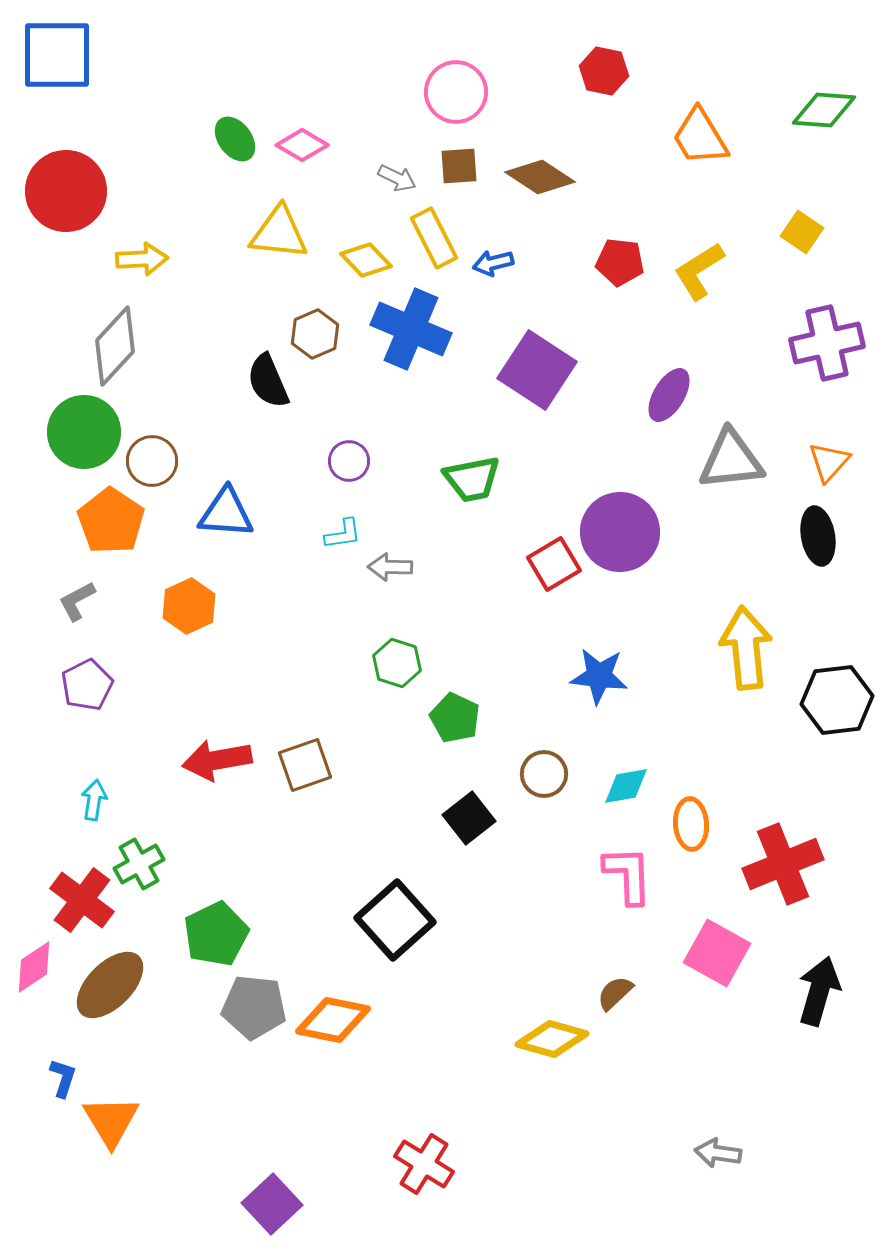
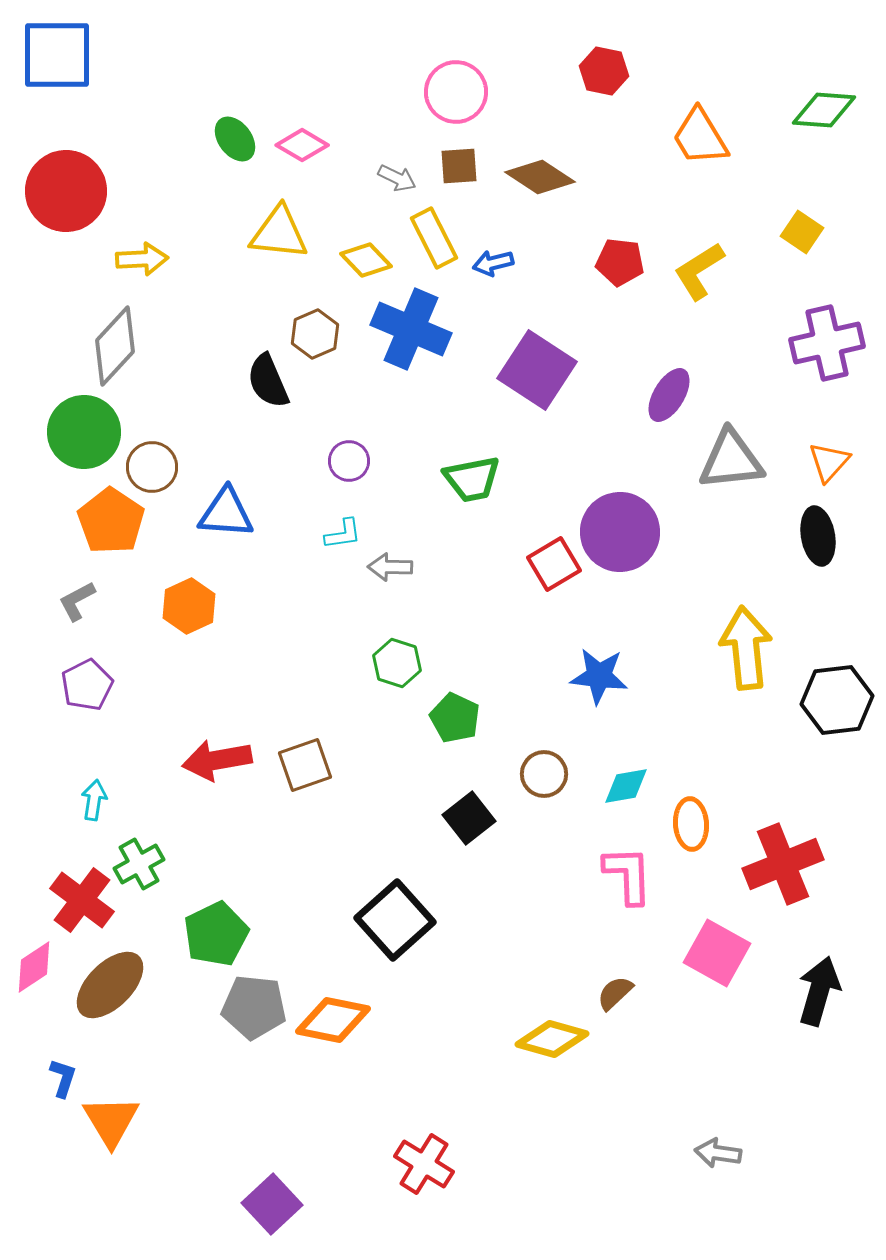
brown circle at (152, 461): moved 6 px down
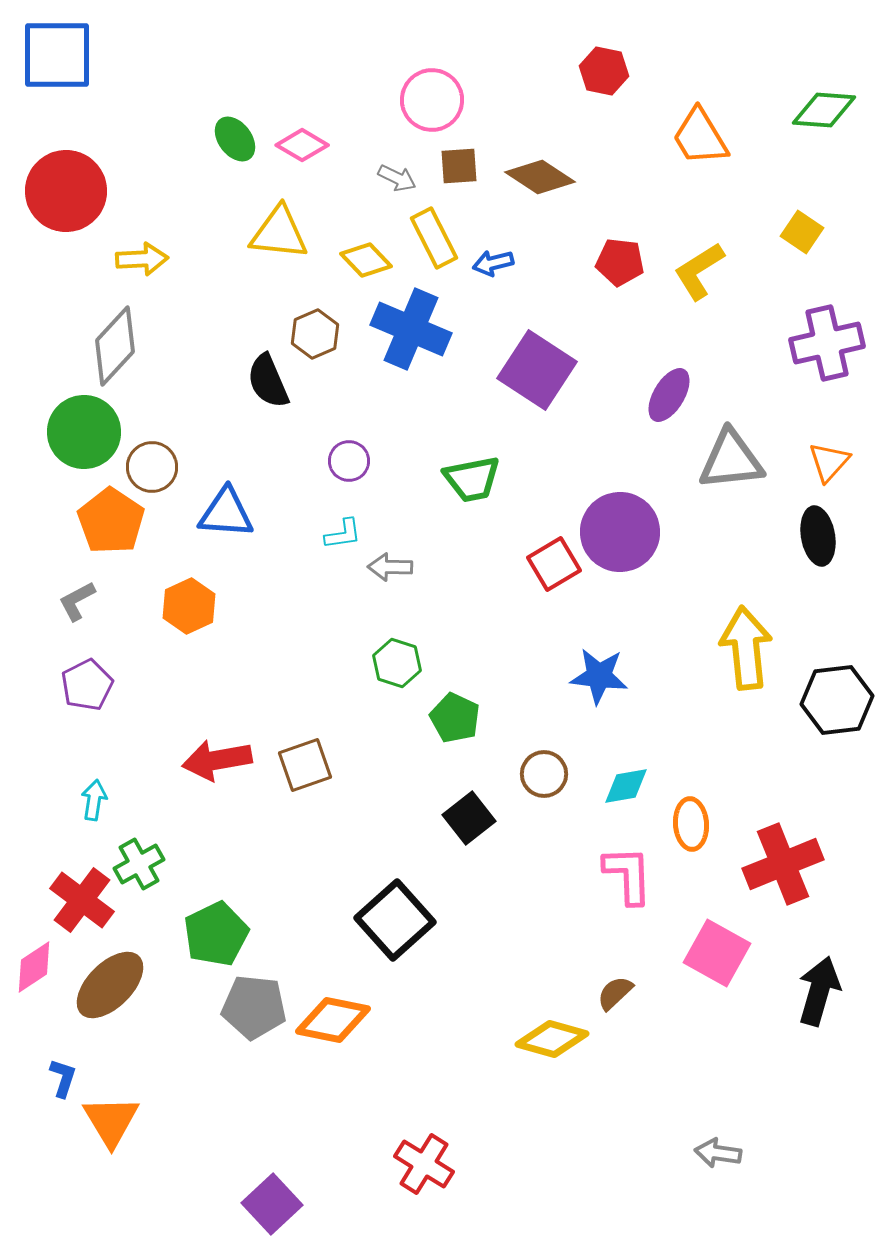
pink circle at (456, 92): moved 24 px left, 8 px down
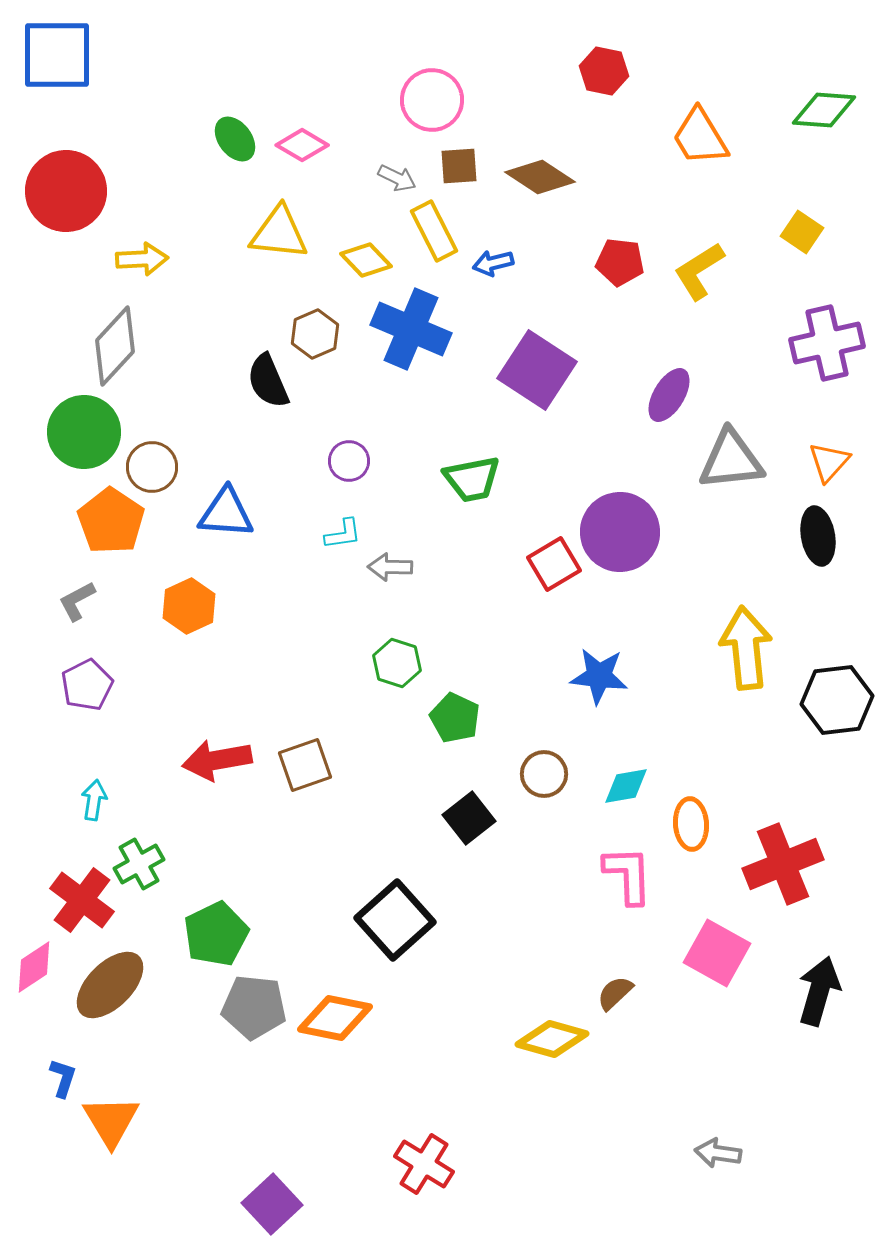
yellow rectangle at (434, 238): moved 7 px up
orange diamond at (333, 1020): moved 2 px right, 2 px up
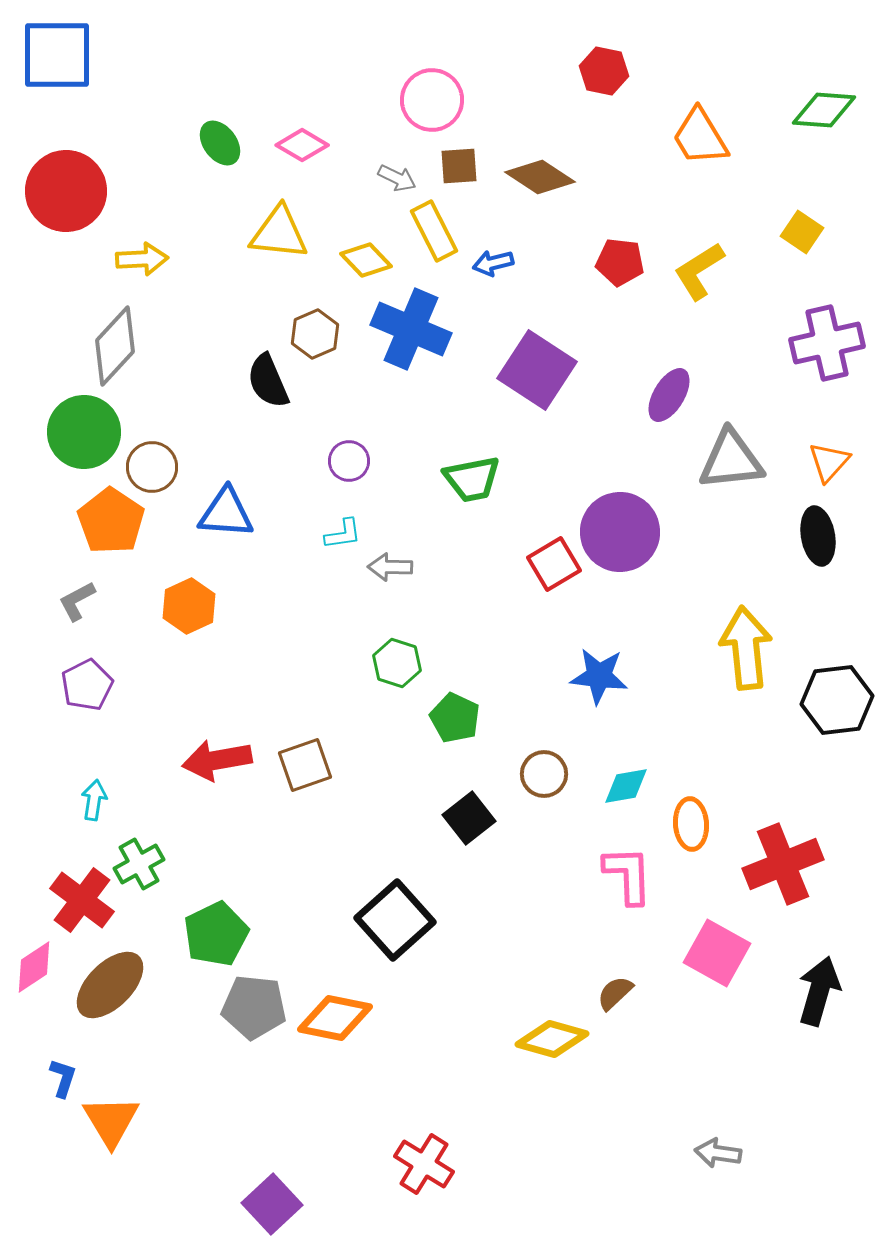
green ellipse at (235, 139): moved 15 px left, 4 px down
